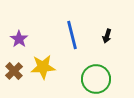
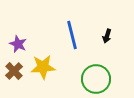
purple star: moved 1 px left, 5 px down; rotated 12 degrees counterclockwise
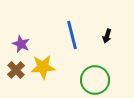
purple star: moved 3 px right
brown cross: moved 2 px right, 1 px up
green circle: moved 1 px left, 1 px down
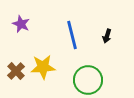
purple star: moved 20 px up
brown cross: moved 1 px down
green circle: moved 7 px left
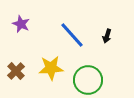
blue line: rotated 28 degrees counterclockwise
yellow star: moved 8 px right, 1 px down
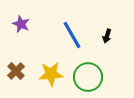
blue line: rotated 12 degrees clockwise
yellow star: moved 6 px down
green circle: moved 3 px up
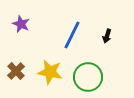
blue line: rotated 56 degrees clockwise
yellow star: moved 1 px left, 2 px up; rotated 15 degrees clockwise
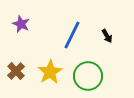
black arrow: rotated 48 degrees counterclockwise
yellow star: rotated 30 degrees clockwise
green circle: moved 1 px up
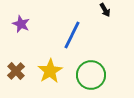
black arrow: moved 2 px left, 26 px up
yellow star: moved 1 px up
green circle: moved 3 px right, 1 px up
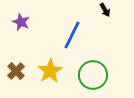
purple star: moved 2 px up
green circle: moved 2 px right
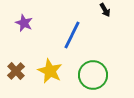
purple star: moved 3 px right, 1 px down
yellow star: rotated 15 degrees counterclockwise
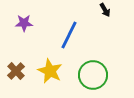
purple star: rotated 24 degrees counterclockwise
blue line: moved 3 px left
